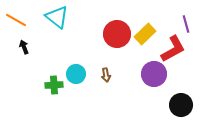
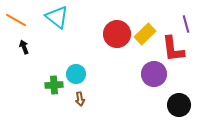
red L-shape: rotated 112 degrees clockwise
brown arrow: moved 26 px left, 24 px down
black circle: moved 2 px left
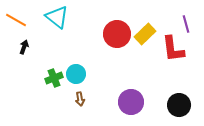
black arrow: rotated 40 degrees clockwise
purple circle: moved 23 px left, 28 px down
green cross: moved 7 px up; rotated 18 degrees counterclockwise
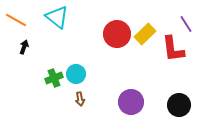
purple line: rotated 18 degrees counterclockwise
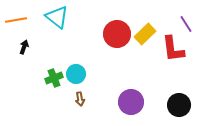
orange line: rotated 40 degrees counterclockwise
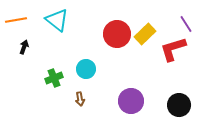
cyan triangle: moved 3 px down
red L-shape: rotated 80 degrees clockwise
cyan circle: moved 10 px right, 5 px up
purple circle: moved 1 px up
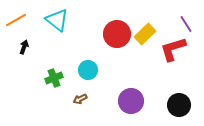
orange line: rotated 20 degrees counterclockwise
cyan circle: moved 2 px right, 1 px down
brown arrow: rotated 72 degrees clockwise
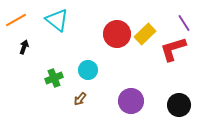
purple line: moved 2 px left, 1 px up
brown arrow: rotated 24 degrees counterclockwise
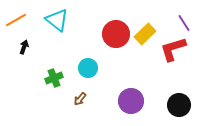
red circle: moved 1 px left
cyan circle: moved 2 px up
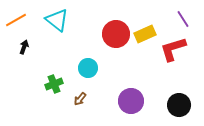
purple line: moved 1 px left, 4 px up
yellow rectangle: rotated 20 degrees clockwise
green cross: moved 6 px down
